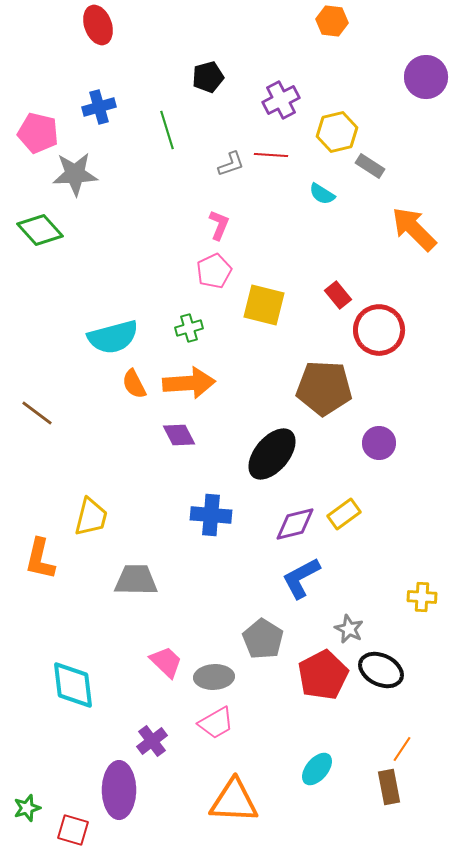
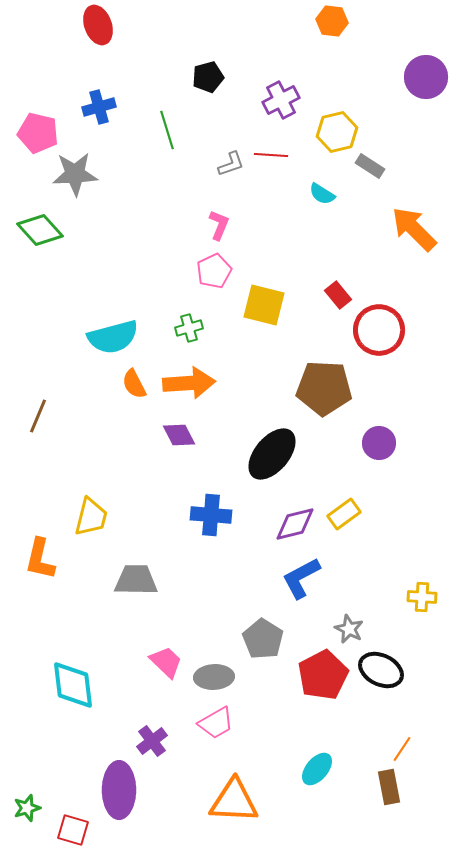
brown line at (37, 413): moved 1 px right, 3 px down; rotated 76 degrees clockwise
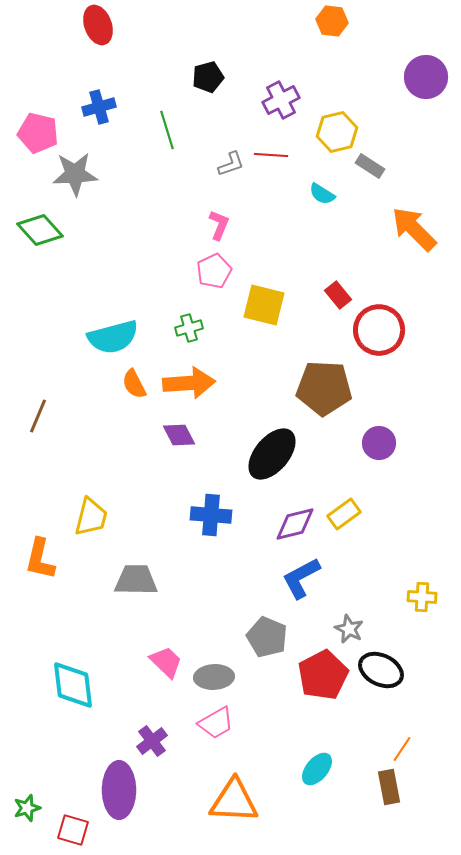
gray pentagon at (263, 639): moved 4 px right, 2 px up; rotated 9 degrees counterclockwise
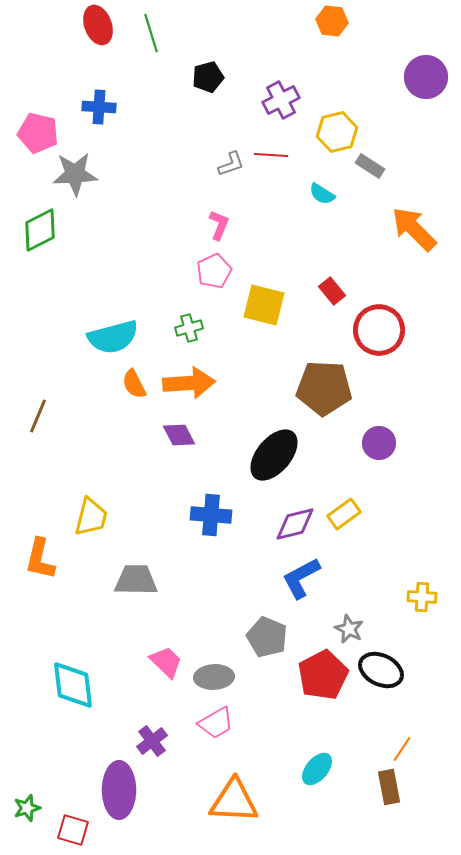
blue cross at (99, 107): rotated 20 degrees clockwise
green line at (167, 130): moved 16 px left, 97 px up
green diamond at (40, 230): rotated 75 degrees counterclockwise
red rectangle at (338, 295): moved 6 px left, 4 px up
black ellipse at (272, 454): moved 2 px right, 1 px down
